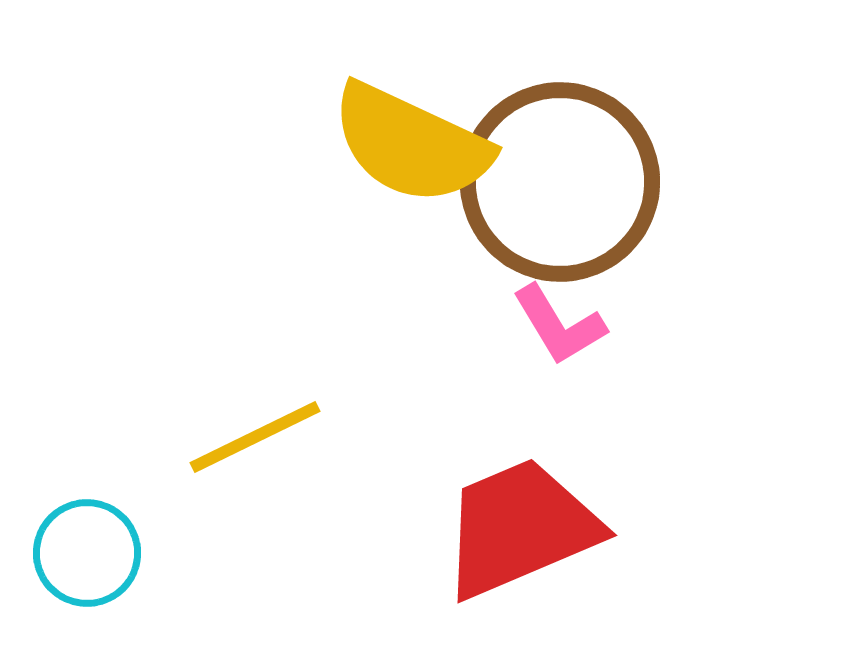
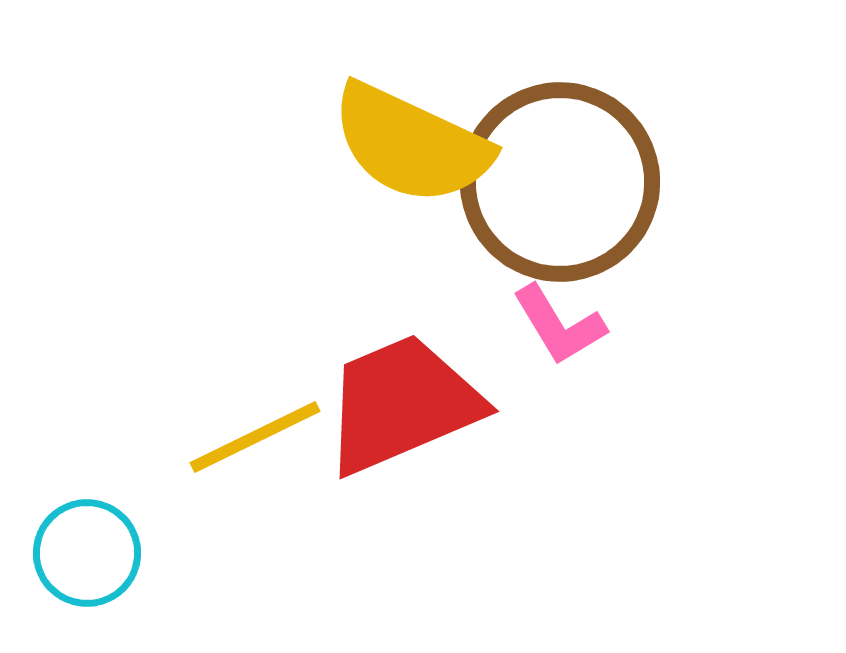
red trapezoid: moved 118 px left, 124 px up
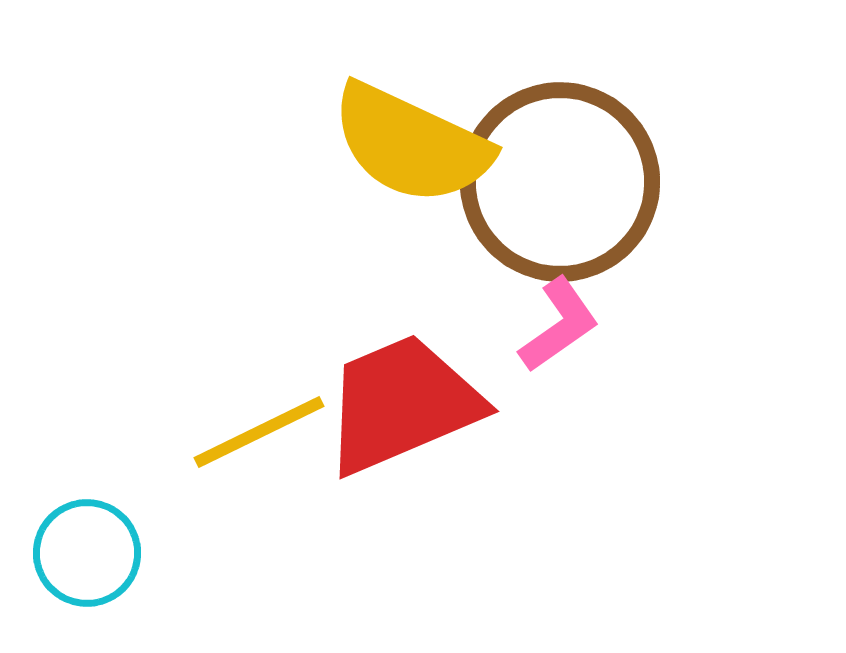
pink L-shape: rotated 94 degrees counterclockwise
yellow line: moved 4 px right, 5 px up
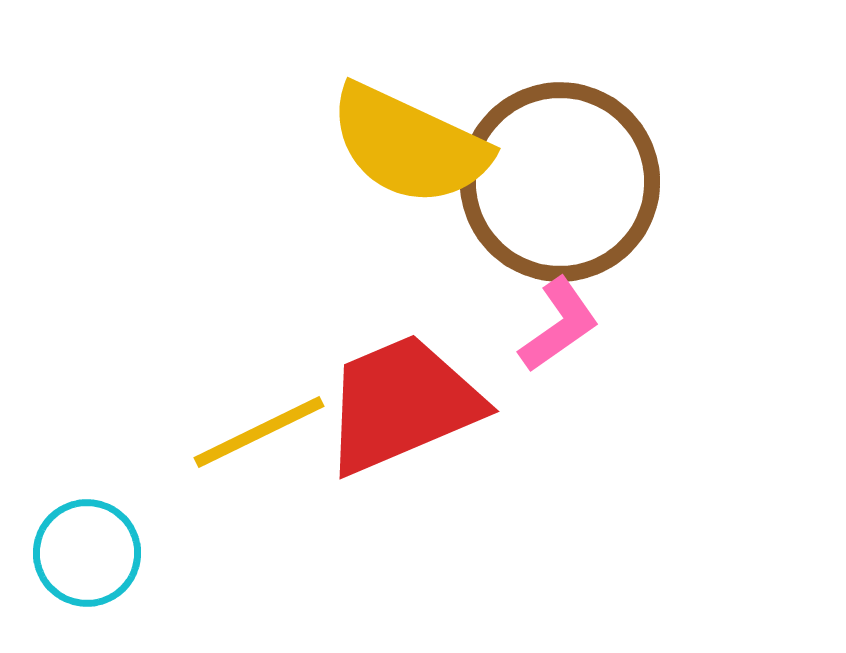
yellow semicircle: moved 2 px left, 1 px down
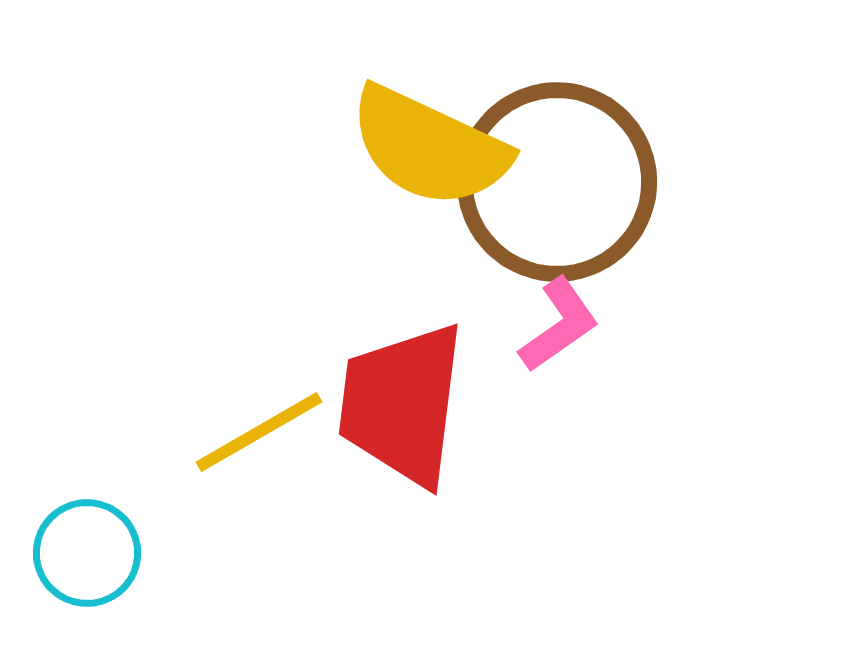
yellow semicircle: moved 20 px right, 2 px down
brown circle: moved 3 px left
red trapezoid: rotated 60 degrees counterclockwise
yellow line: rotated 4 degrees counterclockwise
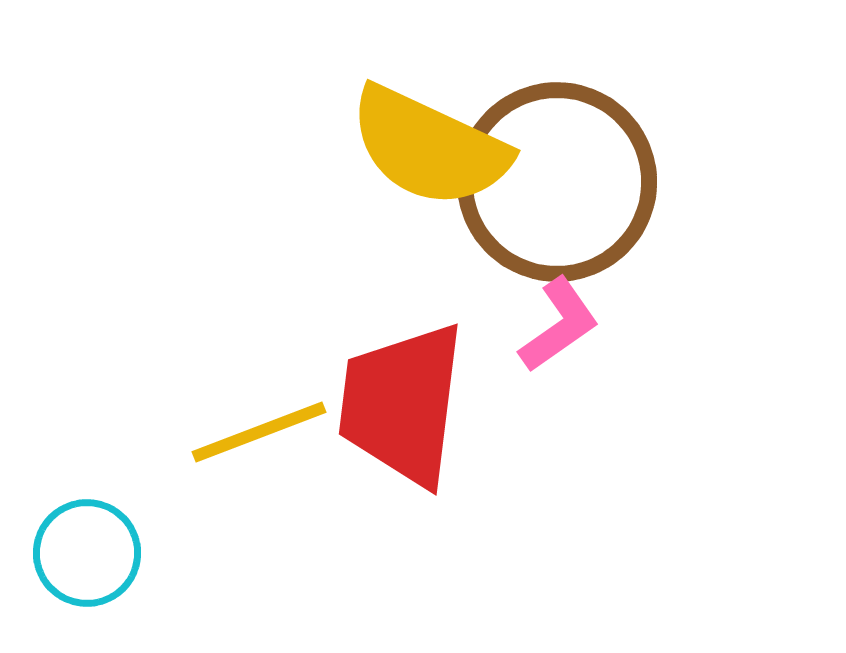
yellow line: rotated 9 degrees clockwise
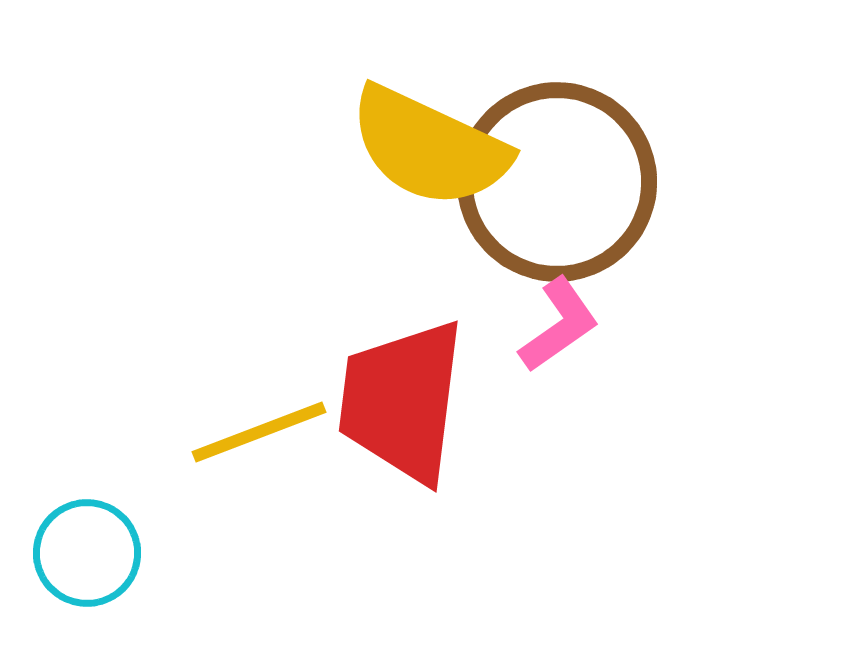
red trapezoid: moved 3 px up
